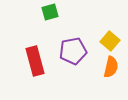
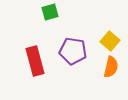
purple pentagon: rotated 20 degrees clockwise
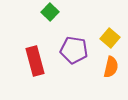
green square: rotated 30 degrees counterclockwise
yellow square: moved 3 px up
purple pentagon: moved 1 px right, 1 px up
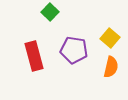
red rectangle: moved 1 px left, 5 px up
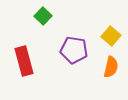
green square: moved 7 px left, 4 px down
yellow square: moved 1 px right, 2 px up
red rectangle: moved 10 px left, 5 px down
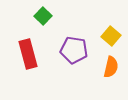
red rectangle: moved 4 px right, 7 px up
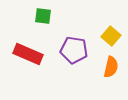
green square: rotated 36 degrees counterclockwise
red rectangle: rotated 52 degrees counterclockwise
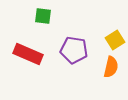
yellow square: moved 4 px right, 4 px down; rotated 18 degrees clockwise
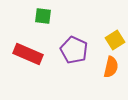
purple pentagon: rotated 16 degrees clockwise
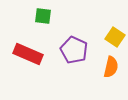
yellow square: moved 3 px up; rotated 24 degrees counterclockwise
